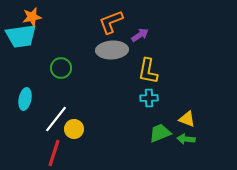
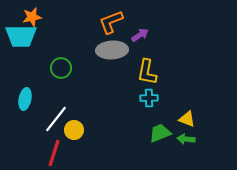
cyan trapezoid: rotated 8 degrees clockwise
yellow L-shape: moved 1 px left, 1 px down
yellow circle: moved 1 px down
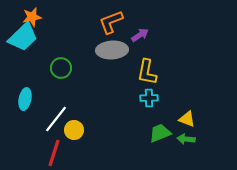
cyan trapezoid: moved 2 px right, 1 px down; rotated 44 degrees counterclockwise
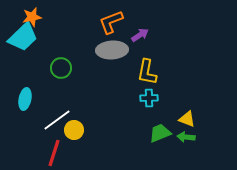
white line: moved 1 px right, 1 px down; rotated 16 degrees clockwise
green arrow: moved 2 px up
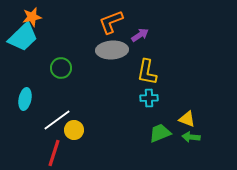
green arrow: moved 5 px right
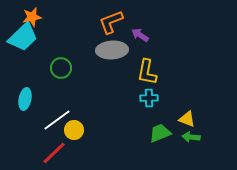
purple arrow: rotated 114 degrees counterclockwise
red line: rotated 28 degrees clockwise
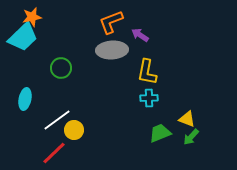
green arrow: rotated 54 degrees counterclockwise
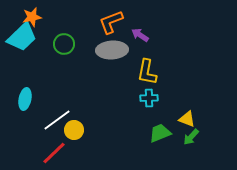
cyan trapezoid: moved 1 px left
green circle: moved 3 px right, 24 px up
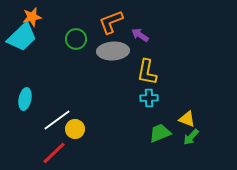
green circle: moved 12 px right, 5 px up
gray ellipse: moved 1 px right, 1 px down
yellow circle: moved 1 px right, 1 px up
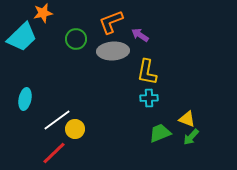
orange star: moved 11 px right, 4 px up
